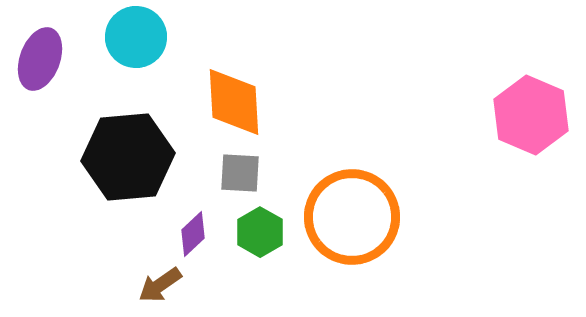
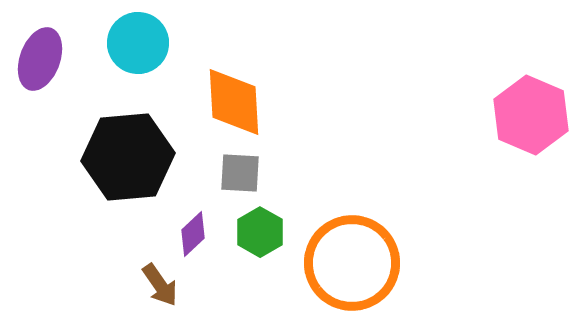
cyan circle: moved 2 px right, 6 px down
orange circle: moved 46 px down
brown arrow: rotated 90 degrees counterclockwise
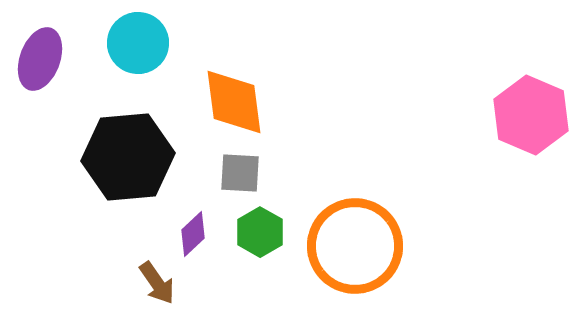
orange diamond: rotated 4 degrees counterclockwise
orange circle: moved 3 px right, 17 px up
brown arrow: moved 3 px left, 2 px up
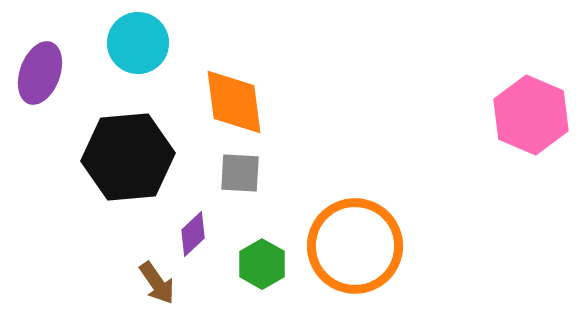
purple ellipse: moved 14 px down
green hexagon: moved 2 px right, 32 px down
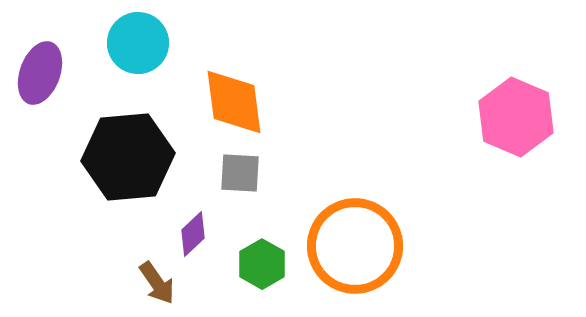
pink hexagon: moved 15 px left, 2 px down
